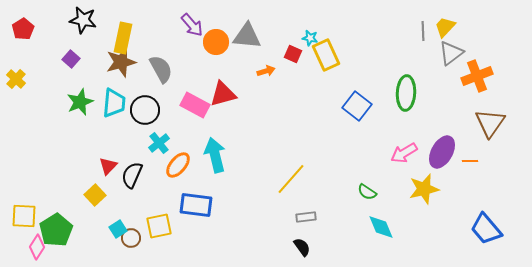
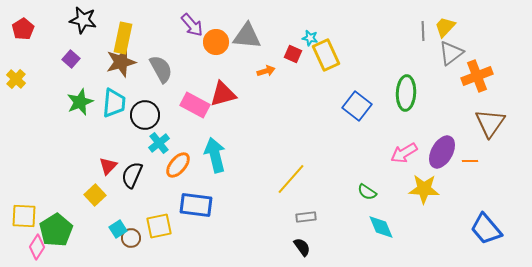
black circle at (145, 110): moved 5 px down
yellow star at (424, 189): rotated 16 degrees clockwise
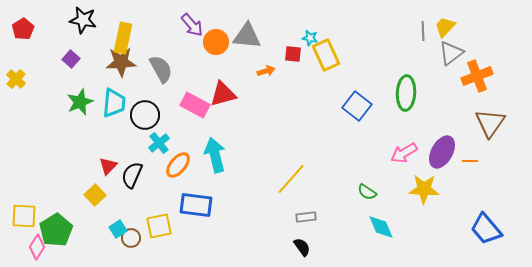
red square at (293, 54): rotated 18 degrees counterclockwise
brown star at (121, 62): rotated 12 degrees clockwise
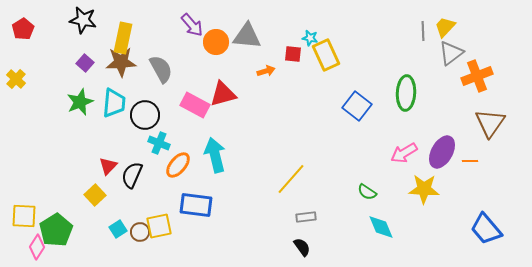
purple square at (71, 59): moved 14 px right, 4 px down
cyan cross at (159, 143): rotated 30 degrees counterclockwise
brown circle at (131, 238): moved 9 px right, 6 px up
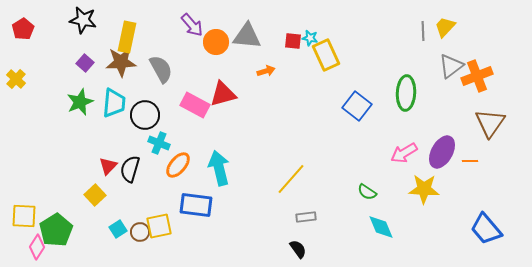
yellow rectangle at (123, 38): moved 4 px right, 1 px up
gray triangle at (451, 53): moved 13 px down
red square at (293, 54): moved 13 px up
cyan arrow at (215, 155): moved 4 px right, 13 px down
black semicircle at (132, 175): moved 2 px left, 6 px up; rotated 8 degrees counterclockwise
black semicircle at (302, 247): moved 4 px left, 2 px down
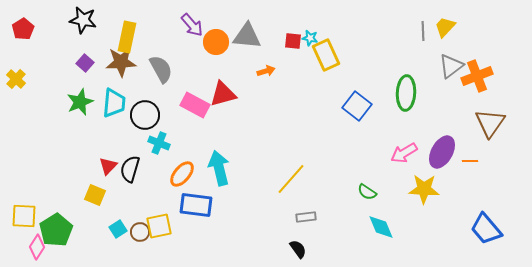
orange ellipse at (178, 165): moved 4 px right, 9 px down
yellow square at (95, 195): rotated 25 degrees counterclockwise
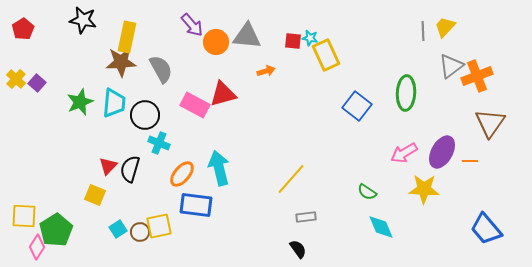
purple square at (85, 63): moved 48 px left, 20 px down
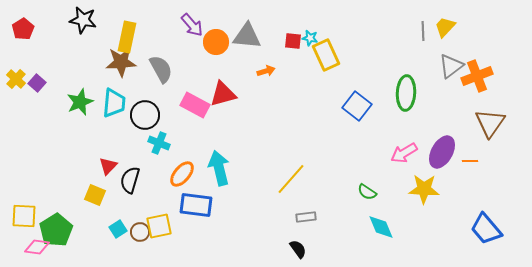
black semicircle at (130, 169): moved 11 px down
pink diamond at (37, 247): rotated 65 degrees clockwise
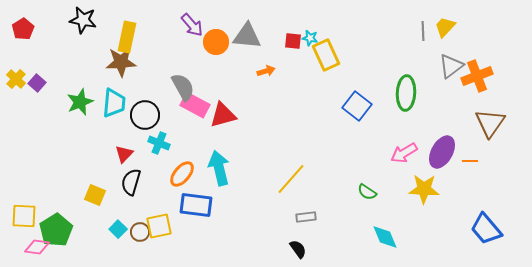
gray semicircle at (161, 69): moved 22 px right, 18 px down
red triangle at (223, 94): moved 21 px down
red triangle at (108, 166): moved 16 px right, 12 px up
black semicircle at (130, 180): moved 1 px right, 2 px down
cyan diamond at (381, 227): moved 4 px right, 10 px down
cyan square at (118, 229): rotated 12 degrees counterclockwise
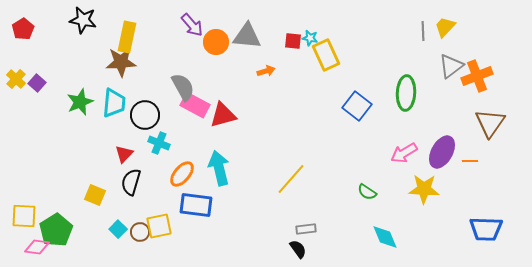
gray rectangle at (306, 217): moved 12 px down
blue trapezoid at (486, 229): rotated 48 degrees counterclockwise
